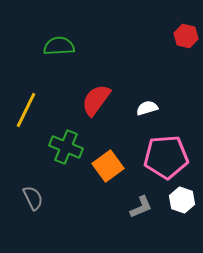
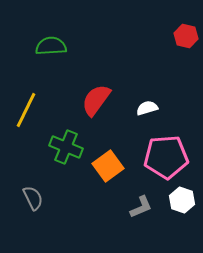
green semicircle: moved 8 px left
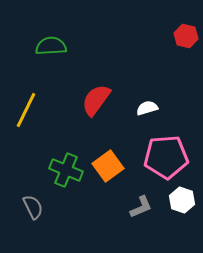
green cross: moved 23 px down
gray semicircle: moved 9 px down
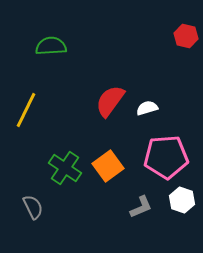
red semicircle: moved 14 px right, 1 px down
green cross: moved 1 px left, 2 px up; rotated 12 degrees clockwise
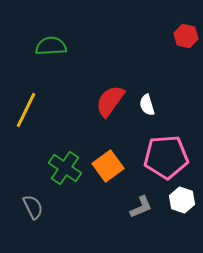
white semicircle: moved 3 px up; rotated 90 degrees counterclockwise
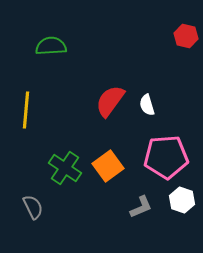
yellow line: rotated 21 degrees counterclockwise
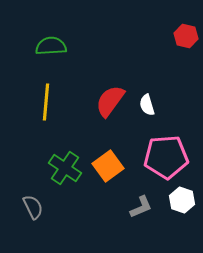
yellow line: moved 20 px right, 8 px up
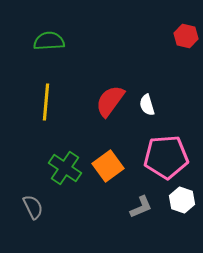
green semicircle: moved 2 px left, 5 px up
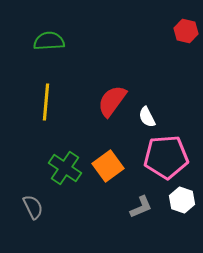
red hexagon: moved 5 px up
red semicircle: moved 2 px right
white semicircle: moved 12 px down; rotated 10 degrees counterclockwise
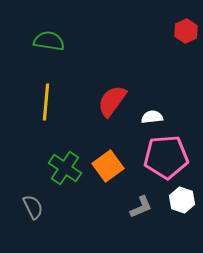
red hexagon: rotated 20 degrees clockwise
green semicircle: rotated 12 degrees clockwise
white semicircle: moved 5 px right; rotated 110 degrees clockwise
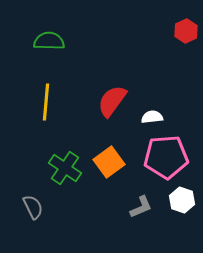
green semicircle: rotated 8 degrees counterclockwise
orange square: moved 1 px right, 4 px up
